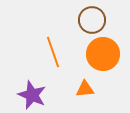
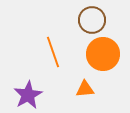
purple star: moved 4 px left; rotated 20 degrees clockwise
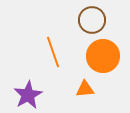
orange circle: moved 2 px down
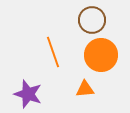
orange circle: moved 2 px left, 1 px up
purple star: moved 1 px up; rotated 24 degrees counterclockwise
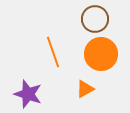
brown circle: moved 3 px right, 1 px up
orange circle: moved 1 px up
orange triangle: rotated 24 degrees counterclockwise
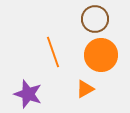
orange circle: moved 1 px down
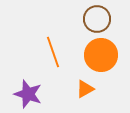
brown circle: moved 2 px right
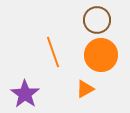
brown circle: moved 1 px down
purple star: moved 3 px left; rotated 16 degrees clockwise
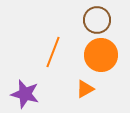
orange line: rotated 40 degrees clockwise
purple star: rotated 20 degrees counterclockwise
